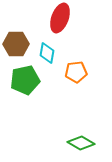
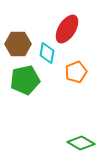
red ellipse: moved 7 px right, 11 px down; rotated 12 degrees clockwise
brown hexagon: moved 2 px right
orange pentagon: rotated 15 degrees counterclockwise
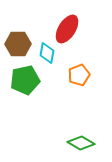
orange pentagon: moved 3 px right, 3 px down
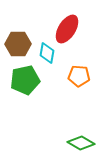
orange pentagon: moved 1 px down; rotated 25 degrees clockwise
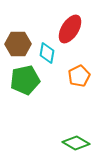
red ellipse: moved 3 px right
orange pentagon: rotated 30 degrees counterclockwise
green diamond: moved 5 px left
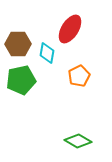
green pentagon: moved 4 px left
green diamond: moved 2 px right, 2 px up
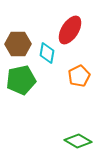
red ellipse: moved 1 px down
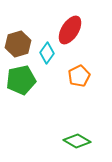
brown hexagon: rotated 15 degrees counterclockwise
cyan diamond: rotated 25 degrees clockwise
green diamond: moved 1 px left
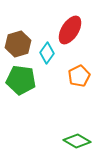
green pentagon: rotated 20 degrees clockwise
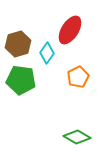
orange pentagon: moved 1 px left, 1 px down
green diamond: moved 4 px up
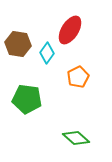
brown hexagon: rotated 25 degrees clockwise
green pentagon: moved 6 px right, 19 px down
green diamond: moved 1 px left, 1 px down; rotated 12 degrees clockwise
